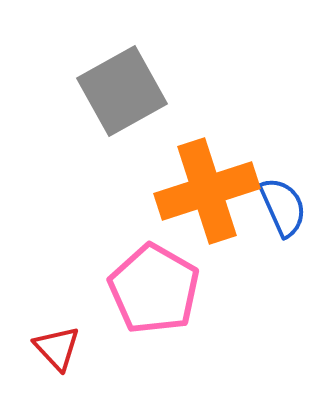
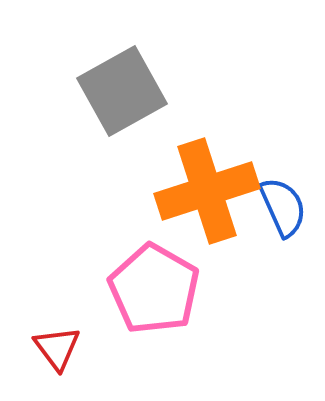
red triangle: rotated 6 degrees clockwise
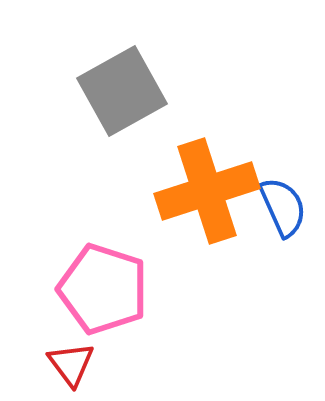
pink pentagon: moved 51 px left; rotated 12 degrees counterclockwise
red triangle: moved 14 px right, 16 px down
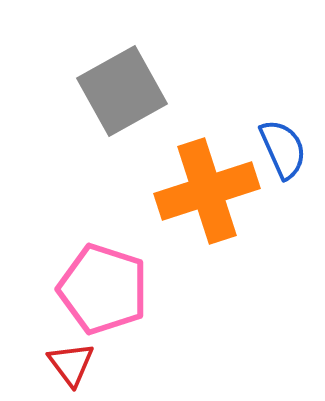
blue semicircle: moved 58 px up
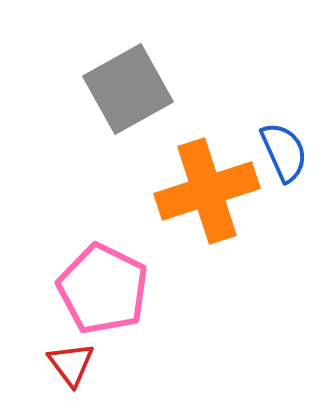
gray square: moved 6 px right, 2 px up
blue semicircle: moved 1 px right, 3 px down
pink pentagon: rotated 8 degrees clockwise
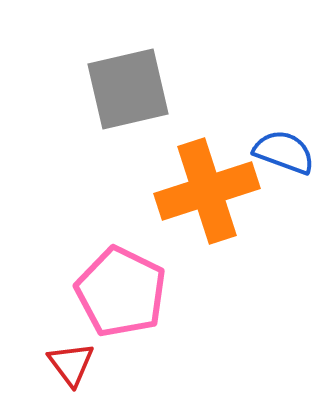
gray square: rotated 16 degrees clockwise
blue semicircle: rotated 46 degrees counterclockwise
pink pentagon: moved 18 px right, 3 px down
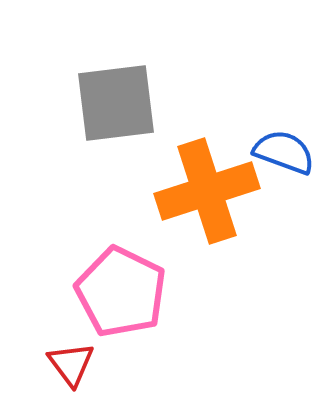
gray square: moved 12 px left, 14 px down; rotated 6 degrees clockwise
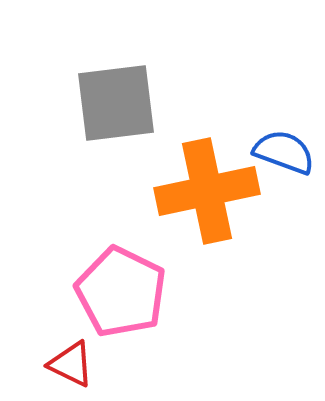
orange cross: rotated 6 degrees clockwise
red triangle: rotated 27 degrees counterclockwise
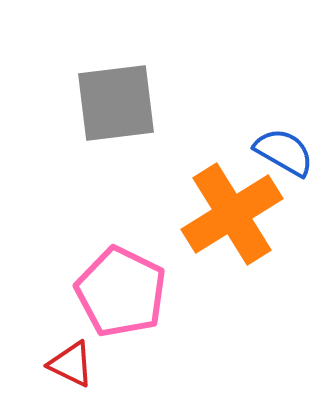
blue semicircle: rotated 10 degrees clockwise
orange cross: moved 25 px right, 23 px down; rotated 20 degrees counterclockwise
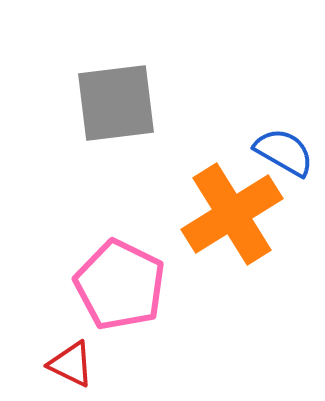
pink pentagon: moved 1 px left, 7 px up
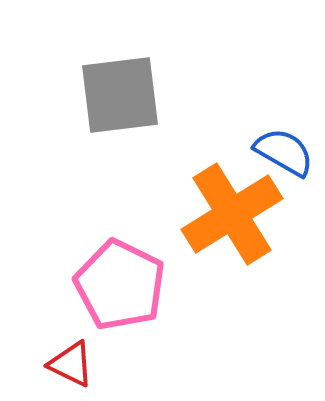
gray square: moved 4 px right, 8 px up
